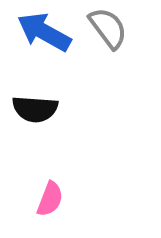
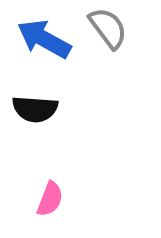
blue arrow: moved 7 px down
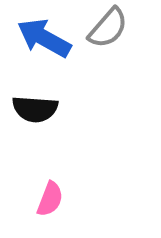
gray semicircle: rotated 78 degrees clockwise
blue arrow: moved 1 px up
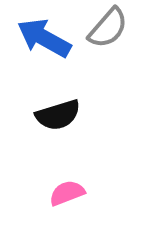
black semicircle: moved 23 px right, 6 px down; rotated 21 degrees counterclockwise
pink semicircle: moved 17 px right, 6 px up; rotated 132 degrees counterclockwise
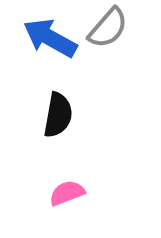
blue arrow: moved 6 px right
black semicircle: rotated 63 degrees counterclockwise
